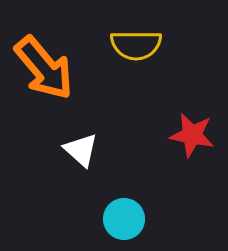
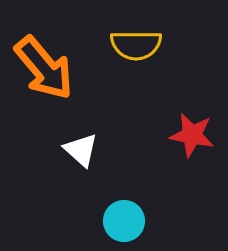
cyan circle: moved 2 px down
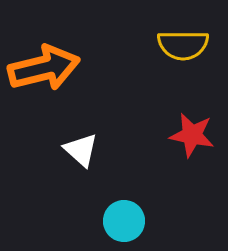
yellow semicircle: moved 47 px right
orange arrow: rotated 64 degrees counterclockwise
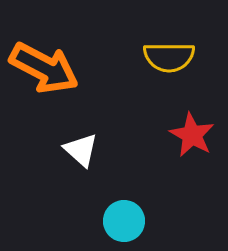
yellow semicircle: moved 14 px left, 12 px down
orange arrow: rotated 42 degrees clockwise
red star: rotated 18 degrees clockwise
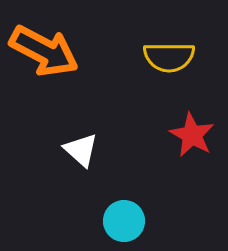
orange arrow: moved 17 px up
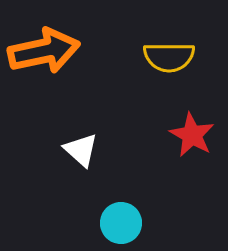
orange arrow: rotated 40 degrees counterclockwise
cyan circle: moved 3 px left, 2 px down
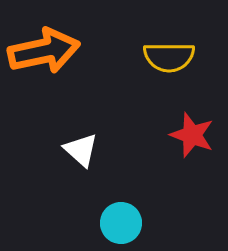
red star: rotated 9 degrees counterclockwise
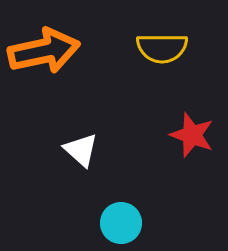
yellow semicircle: moved 7 px left, 9 px up
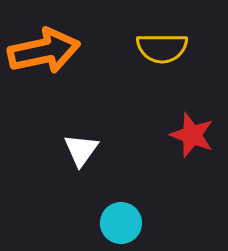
white triangle: rotated 24 degrees clockwise
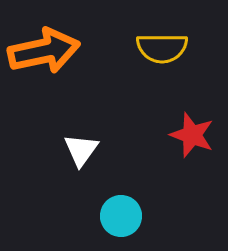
cyan circle: moved 7 px up
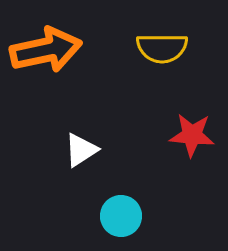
orange arrow: moved 2 px right, 1 px up
red star: rotated 15 degrees counterclockwise
white triangle: rotated 21 degrees clockwise
